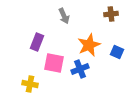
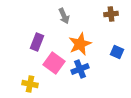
orange star: moved 9 px left, 1 px up
pink square: rotated 25 degrees clockwise
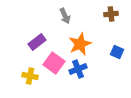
gray arrow: moved 1 px right
purple rectangle: rotated 30 degrees clockwise
blue cross: moved 2 px left
yellow cross: moved 8 px up
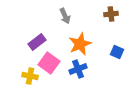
pink square: moved 5 px left
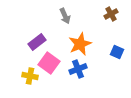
brown cross: rotated 24 degrees counterclockwise
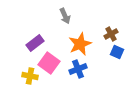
brown cross: moved 20 px down
purple rectangle: moved 2 px left, 1 px down
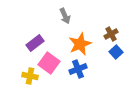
blue square: moved 1 px left; rotated 24 degrees clockwise
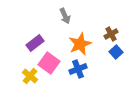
yellow cross: rotated 28 degrees clockwise
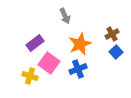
brown cross: moved 1 px right
yellow cross: rotated 21 degrees counterclockwise
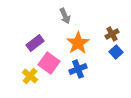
orange star: moved 2 px left, 1 px up; rotated 10 degrees counterclockwise
yellow cross: rotated 21 degrees clockwise
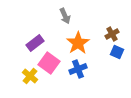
blue square: moved 1 px right; rotated 24 degrees counterclockwise
